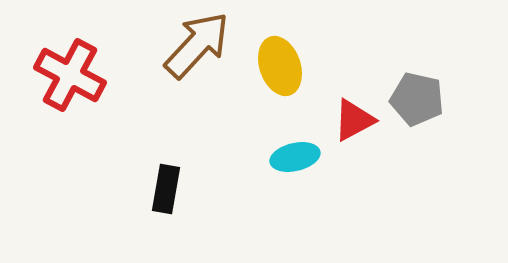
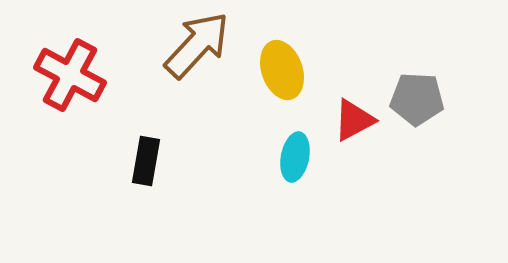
yellow ellipse: moved 2 px right, 4 px down
gray pentagon: rotated 10 degrees counterclockwise
cyan ellipse: rotated 66 degrees counterclockwise
black rectangle: moved 20 px left, 28 px up
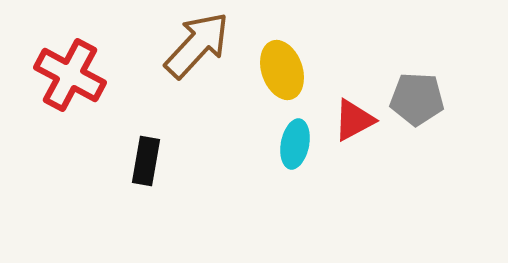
cyan ellipse: moved 13 px up
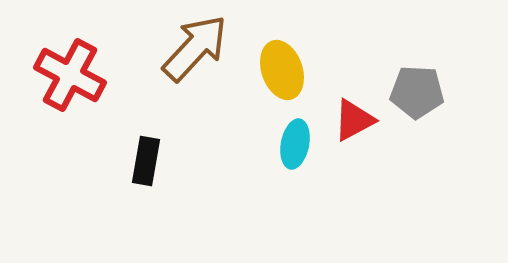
brown arrow: moved 2 px left, 3 px down
gray pentagon: moved 7 px up
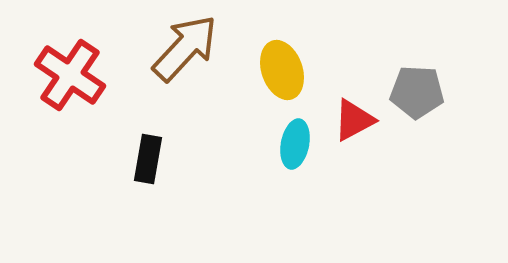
brown arrow: moved 10 px left
red cross: rotated 6 degrees clockwise
black rectangle: moved 2 px right, 2 px up
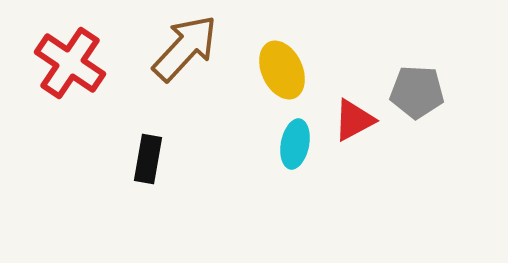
yellow ellipse: rotated 6 degrees counterclockwise
red cross: moved 12 px up
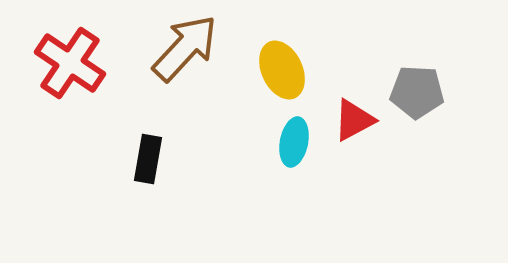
cyan ellipse: moved 1 px left, 2 px up
